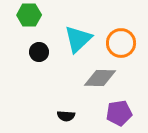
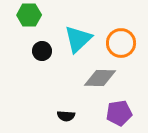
black circle: moved 3 px right, 1 px up
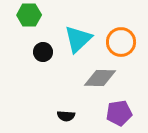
orange circle: moved 1 px up
black circle: moved 1 px right, 1 px down
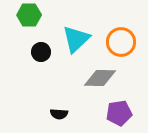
cyan triangle: moved 2 px left
black circle: moved 2 px left
black semicircle: moved 7 px left, 2 px up
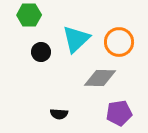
orange circle: moved 2 px left
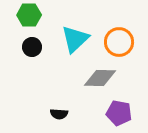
cyan triangle: moved 1 px left
black circle: moved 9 px left, 5 px up
purple pentagon: rotated 20 degrees clockwise
